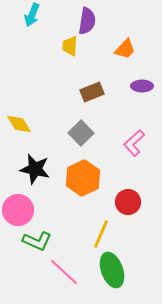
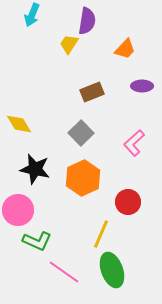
yellow trapezoid: moved 1 px left, 2 px up; rotated 30 degrees clockwise
pink line: rotated 8 degrees counterclockwise
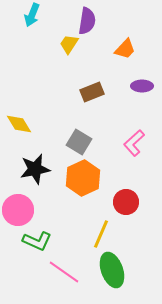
gray square: moved 2 px left, 9 px down; rotated 15 degrees counterclockwise
black star: rotated 24 degrees counterclockwise
red circle: moved 2 px left
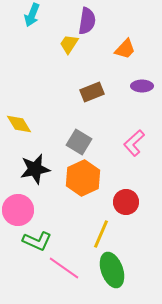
pink line: moved 4 px up
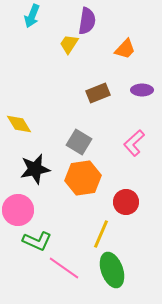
cyan arrow: moved 1 px down
purple ellipse: moved 4 px down
brown rectangle: moved 6 px right, 1 px down
orange hexagon: rotated 16 degrees clockwise
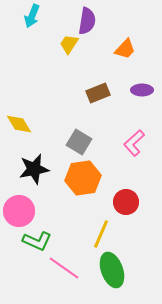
black star: moved 1 px left
pink circle: moved 1 px right, 1 px down
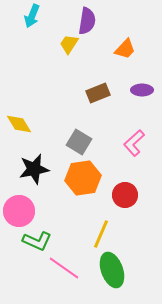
red circle: moved 1 px left, 7 px up
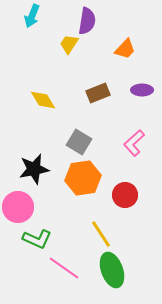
yellow diamond: moved 24 px right, 24 px up
pink circle: moved 1 px left, 4 px up
yellow line: rotated 56 degrees counterclockwise
green L-shape: moved 2 px up
